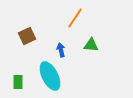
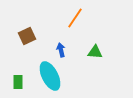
green triangle: moved 4 px right, 7 px down
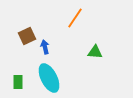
blue arrow: moved 16 px left, 3 px up
cyan ellipse: moved 1 px left, 2 px down
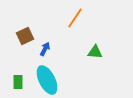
brown square: moved 2 px left
blue arrow: moved 2 px down; rotated 40 degrees clockwise
cyan ellipse: moved 2 px left, 2 px down
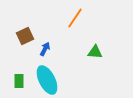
green rectangle: moved 1 px right, 1 px up
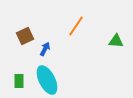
orange line: moved 1 px right, 8 px down
green triangle: moved 21 px right, 11 px up
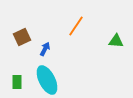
brown square: moved 3 px left, 1 px down
green rectangle: moved 2 px left, 1 px down
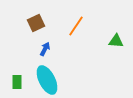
brown square: moved 14 px right, 14 px up
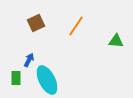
blue arrow: moved 16 px left, 11 px down
green rectangle: moved 1 px left, 4 px up
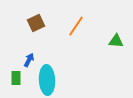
cyan ellipse: rotated 24 degrees clockwise
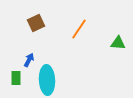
orange line: moved 3 px right, 3 px down
green triangle: moved 2 px right, 2 px down
